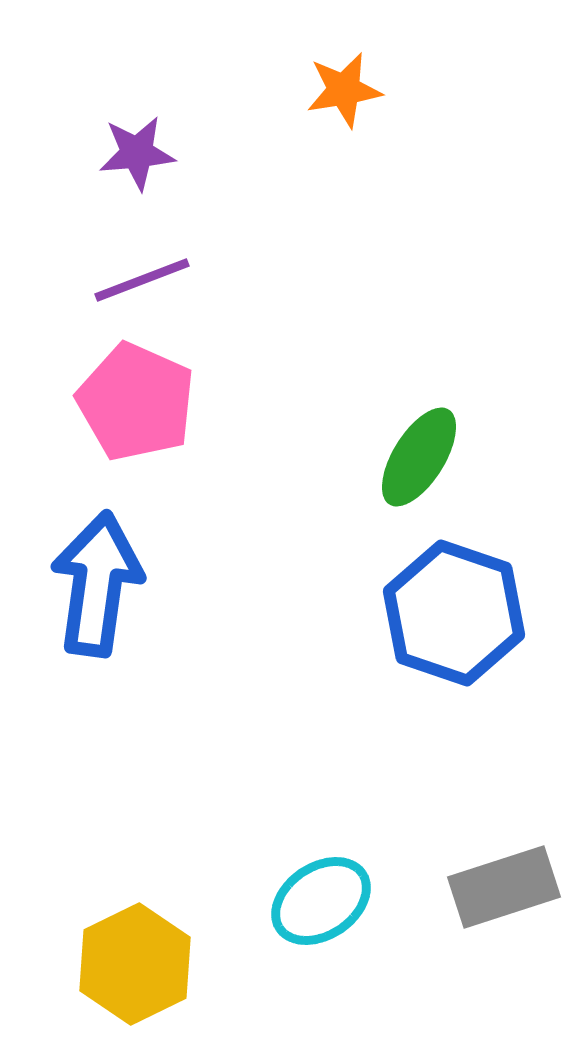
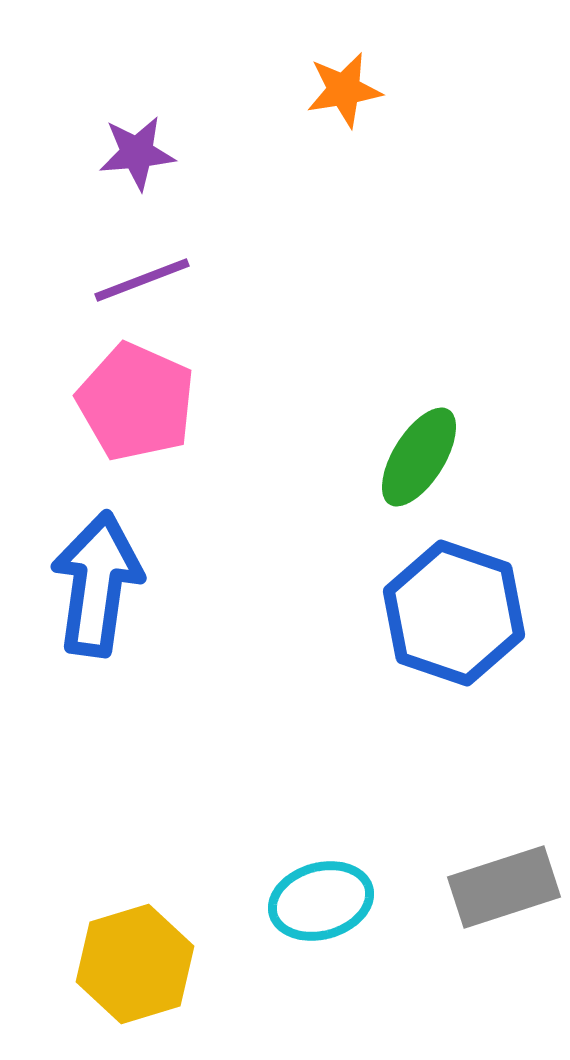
cyan ellipse: rotated 18 degrees clockwise
yellow hexagon: rotated 9 degrees clockwise
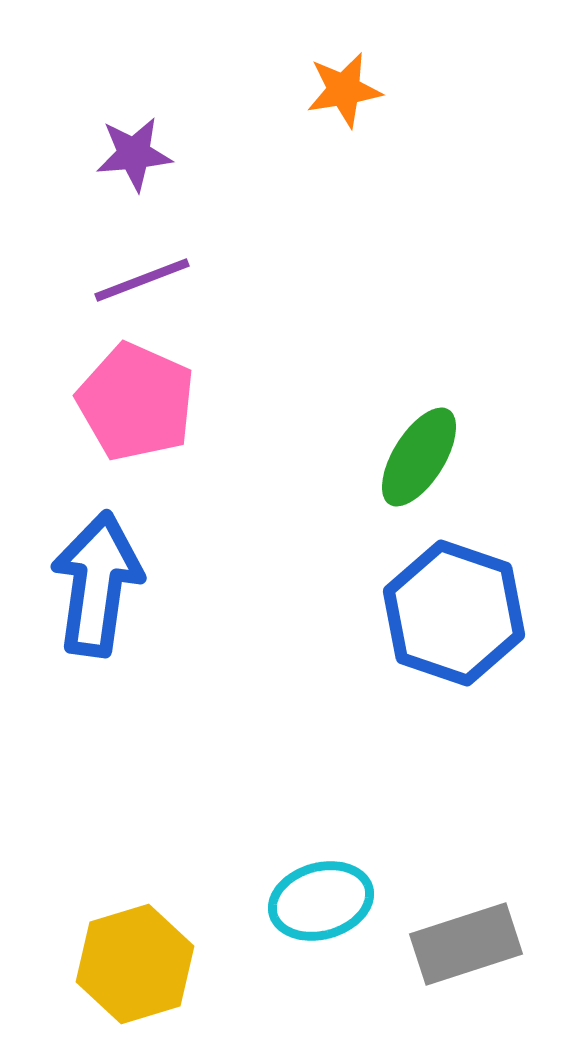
purple star: moved 3 px left, 1 px down
gray rectangle: moved 38 px left, 57 px down
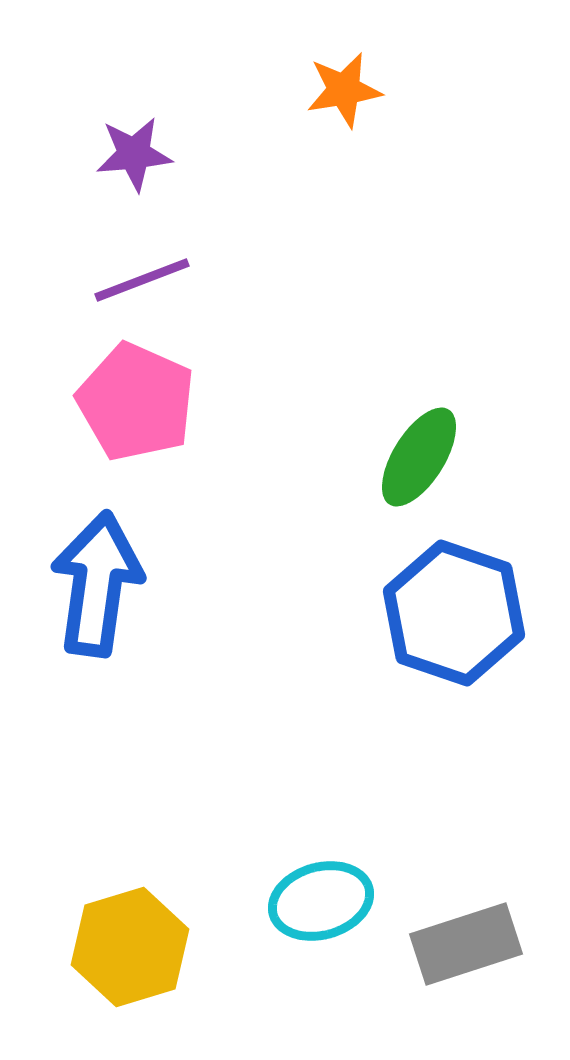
yellow hexagon: moved 5 px left, 17 px up
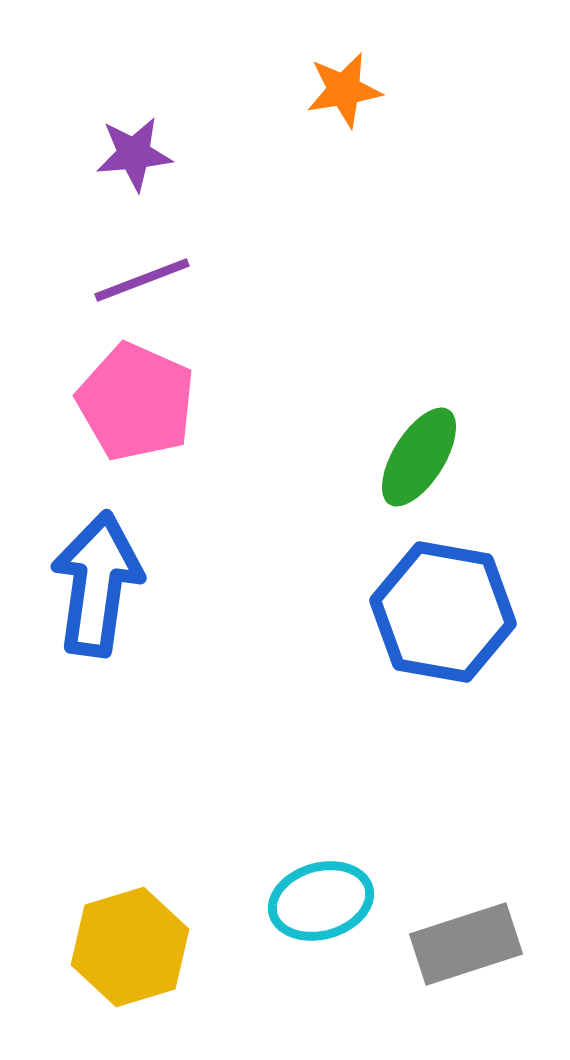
blue hexagon: moved 11 px left, 1 px up; rotated 9 degrees counterclockwise
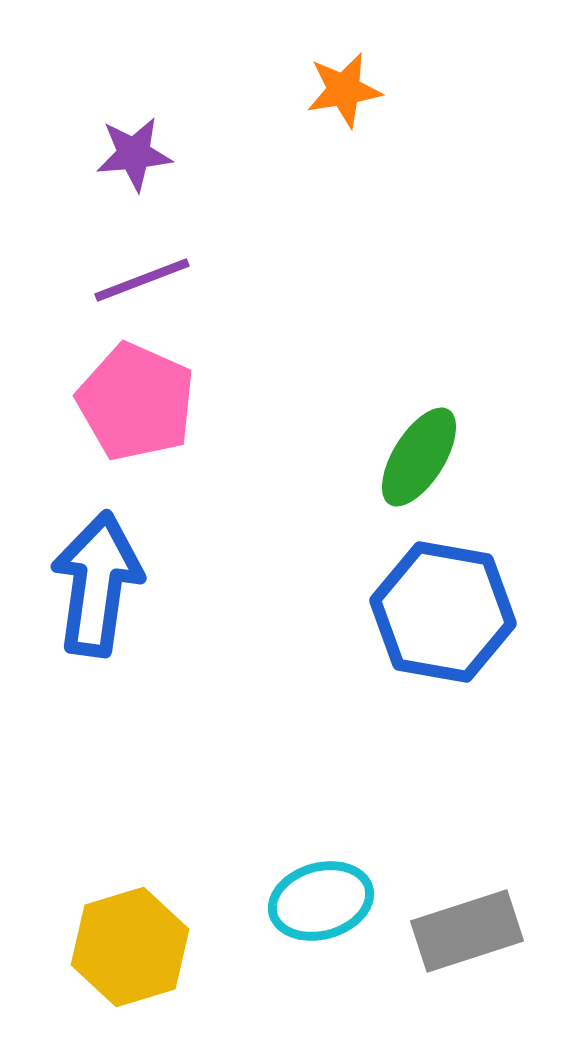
gray rectangle: moved 1 px right, 13 px up
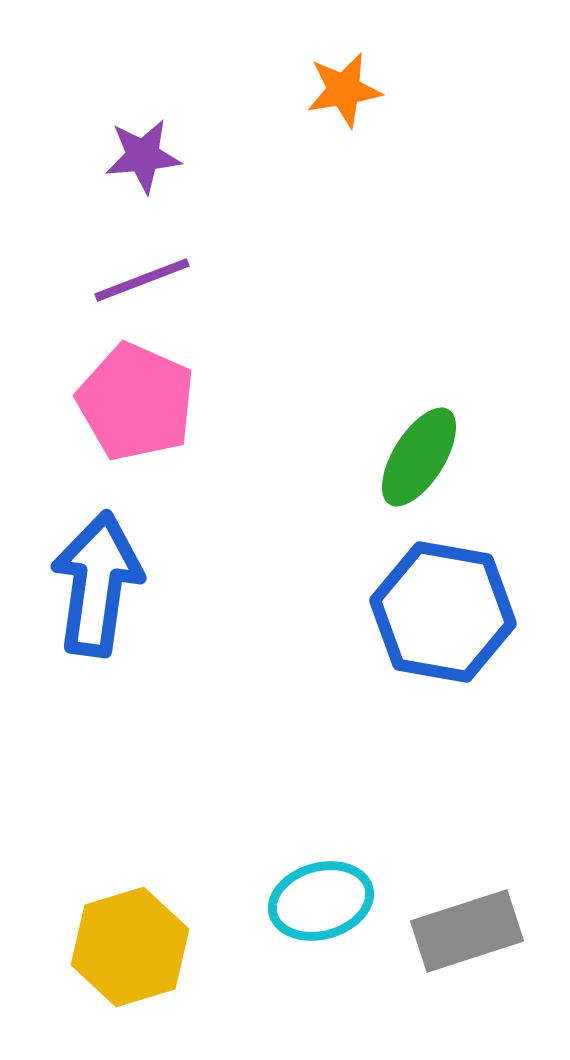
purple star: moved 9 px right, 2 px down
